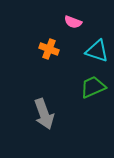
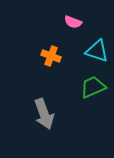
orange cross: moved 2 px right, 7 px down
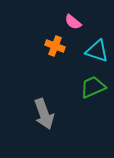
pink semicircle: rotated 18 degrees clockwise
orange cross: moved 4 px right, 10 px up
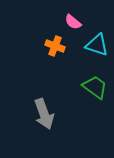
cyan triangle: moved 6 px up
green trapezoid: moved 2 px right; rotated 60 degrees clockwise
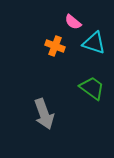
cyan triangle: moved 3 px left, 2 px up
green trapezoid: moved 3 px left, 1 px down
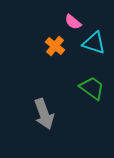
orange cross: rotated 18 degrees clockwise
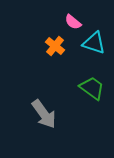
gray arrow: rotated 16 degrees counterclockwise
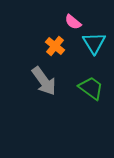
cyan triangle: rotated 40 degrees clockwise
green trapezoid: moved 1 px left
gray arrow: moved 33 px up
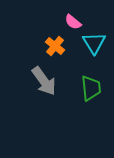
green trapezoid: rotated 48 degrees clockwise
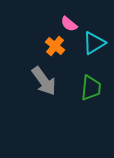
pink semicircle: moved 4 px left, 2 px down
cyan triangle: rotated 30 degrees clockwise
green trapezoid: rotated 12 degrees clockwise
